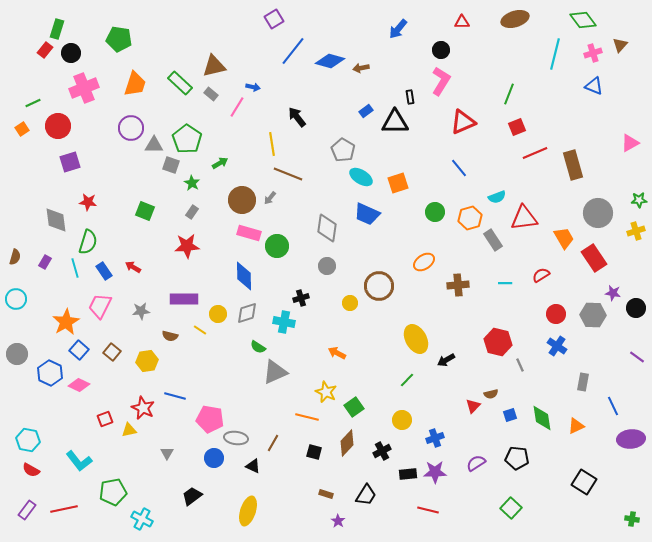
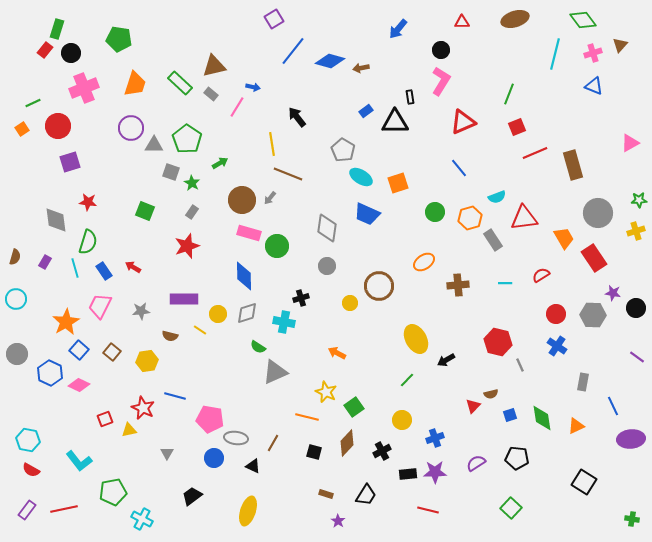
gray square at (171, 165): moved 7 px down
red star at (187, 246): rotated 15 degrees counterclockwise
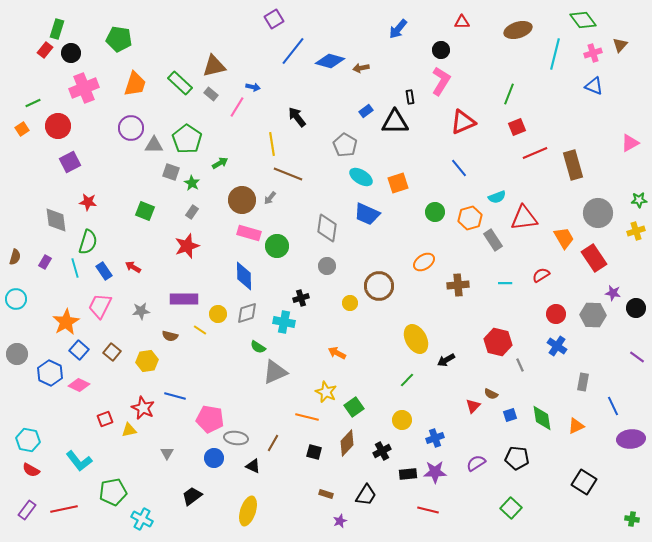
brown ellipse at (515, 19): moved 3 px right, 11 px down
gray pentagon at (343, 150): moved 2 px right, 5 px up
purple square at (70, 162): rotated 10 degrees counterclockwise
brown semicircle at (491, 394): rotated 40 degrees clockwise
purple star at (338, 521): moved 2 px right; rotated 16 degrees clockwise
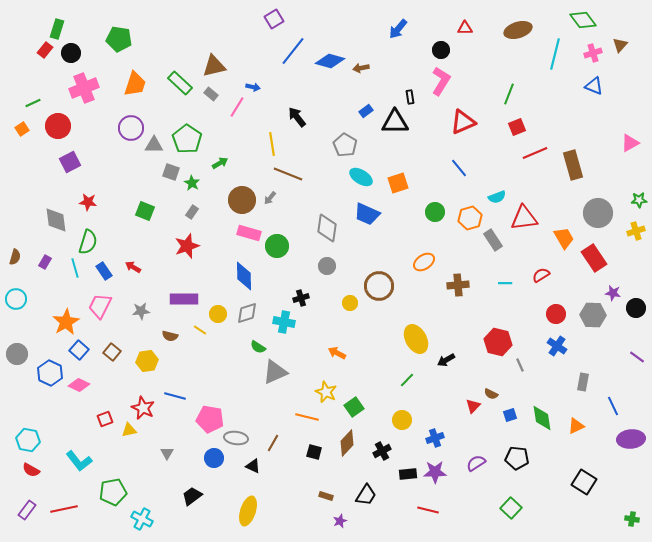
red triangle at (462, 22): moved 3 px right, 6 px down
brown rectangle at (326, 494): moved 2 px down
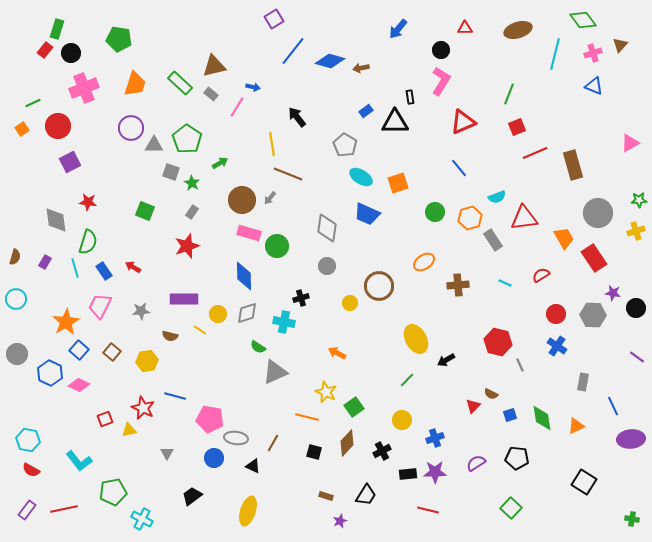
cyan line at (505, 283): rotated 24 degrees clockwise
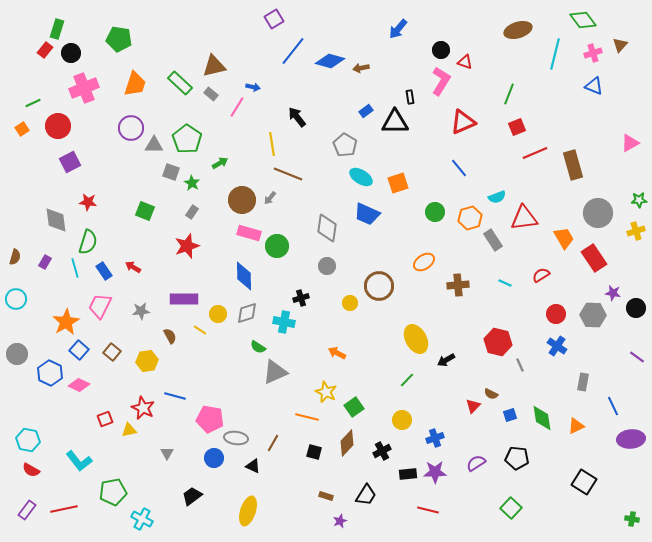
red triangle at (465, 28): moved 34 px down; rotated 21 degrees clockwise
brown semicircle at (170, 336): rotated 133 degrees counterclockwise
